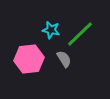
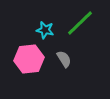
cyan star: moved 6 px left
green line: moved 11 px up
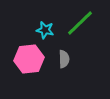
gray semicircle: rotated 30 degrees clockwise
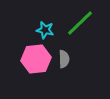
pink hexagon: moved 7 px right
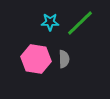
cyan star: moved 5 px right, 8 px up; rotated 12 degrees counterclockwise
pink hexagon: rotated 16 degrees clockwise
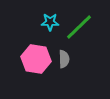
green line: moved 1 px left, 4 px down
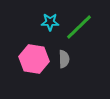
pink hexagon: moved 2 px left
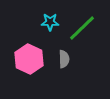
green line: moved 3 px right, 1 px down
pink hexagon: moved 5 px left; rotated 16 degrees clockwise
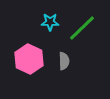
gray semicircle: moved 2 px down
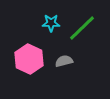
cyan star: moved 1 px right, 1 px down
gray semicircle: rotated 102 degrees counterclockwise
